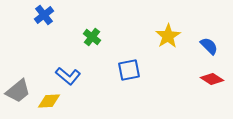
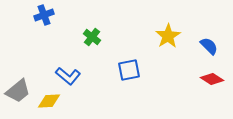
blue cross: rotated 18 degrees clockwise
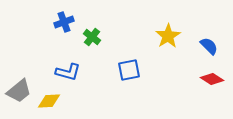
blue cross: moved 20 px right, 7 px down
blue L-shape: moved 4 px up; rotated 25 degrees counterclockwise
gray trapezoid: moved 1 px right
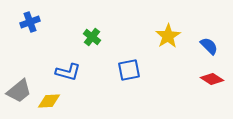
blue cross: moved 34 px left
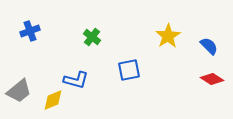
blue cross: moved 9 px down
blue L-shape: moved 8 px right, 8 px down
yellow diamond: moved 4 px right, 1 px up; rotated 20 degrees counterclockwise
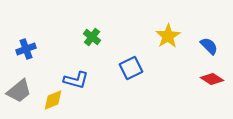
blue cross: moved 4 px left, 18 px down
blue square: moved 2 px right, 2 px up; rotated 15 degrees counterclockwise
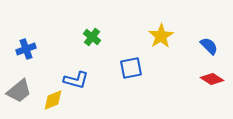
yellow star: moved 7 px left
blue square: rotated 15 degrees clockwise
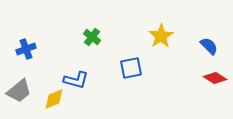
red diamond: moved 3 px right, 1 px up
yellow diamond: moved 1 px right, 1 px up
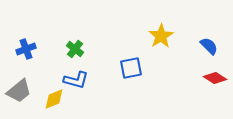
green cross: moved 17 px left, 12 px down
